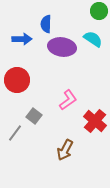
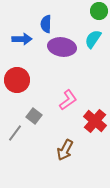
cyan semicircle: rotated 90 degrees counterclockwise
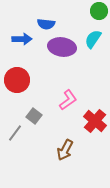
blue semicircle: rotated 84 degrees counterclockwise
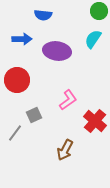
blue semicircle: moved 3 px left, 9 px up
purple ellipse: moved 5 px left, 4 px down
gray square: moved 1 px up; rotated 28 degrees clockwise
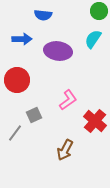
purple ellipse: moved 1 px right
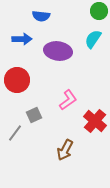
blue semicircle: moved 2 px left, 1 px down
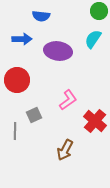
gray line: moved 2 px up; rotated 36 degrees counterclockwise
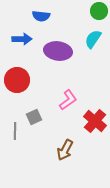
gray square: moved 2 px down
